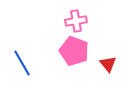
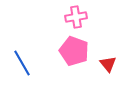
pink cross: moved 4 px up
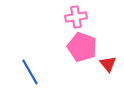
pink pentagon: moved 8 px right, 4 px up
blue line: moved 8 px right, 9 px down
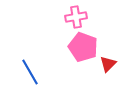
pink pentagon: moved 1 px right
red triangle: rotated 24 degrees clockwise
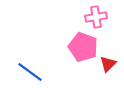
pink cross: moved 20 px right
blue line: rotated 24 degrees counterclockwise
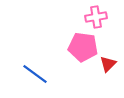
pink pentagon: rotated 12 degrees counterclockwise
blue line: moved 5 px right, 2 px down
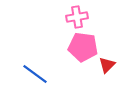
pink cross: moved 19 px left
red triangle: moved 1 px left, 1 px down
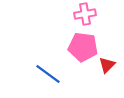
pink cross: moved 8 px right, 3 px up
blue line: moved 13 px right
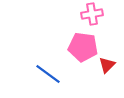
pink cross: moved 7 px right
